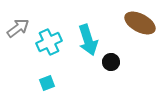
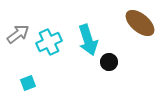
brown ellipse: rotated 12 degrees clockwise
gray arrow: moved 6 px down
black circle: moved 2 px left
cyan square: moved 19 px left
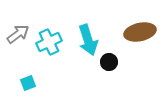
brown ellipse: moved 9 px down; rotated 52 degrees counterclockwise
